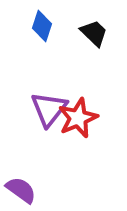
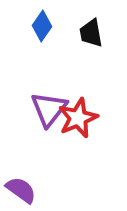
blue diamond: rotated 16 degrees clockwise
black trapezoid: moved 3 px left; rotated 144 degrees counterclockwise
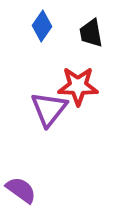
red star: moved 32 px up; rotated 24 degrees clockwise
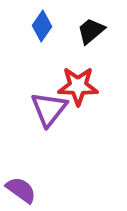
black trapezoid: moved 2 px up; rotated 60 degrees clockwise
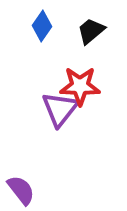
red star: moved 2 px right
purple triangle: moved 11 px right
purple semicircle: rotated 16 degrees clockwise
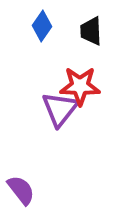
black trapezoid: rotated 52 degrees counterclockwise
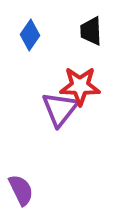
blue diamond: moved 12 px left, 9 px down
purple semicircle: rotated 12 degrees clockwise
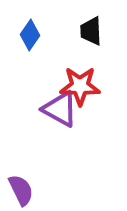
purple triangle: rotated 39 degrees counterclockwise
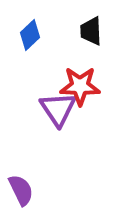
blue diamond: rotated 12 degrees clockwise
purple triangle: moved 2 px left; rotated 27 degrees clockwise
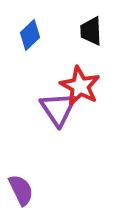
red star: rotated 27 degrees clockwise
